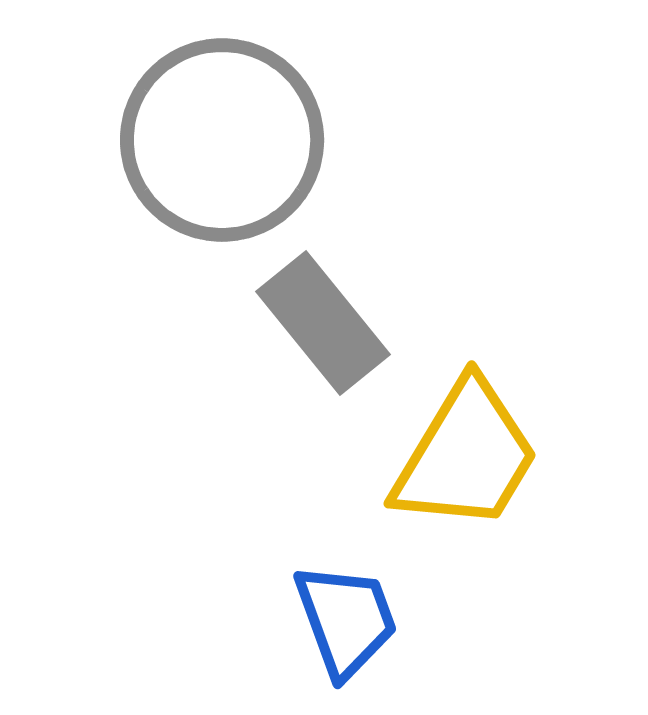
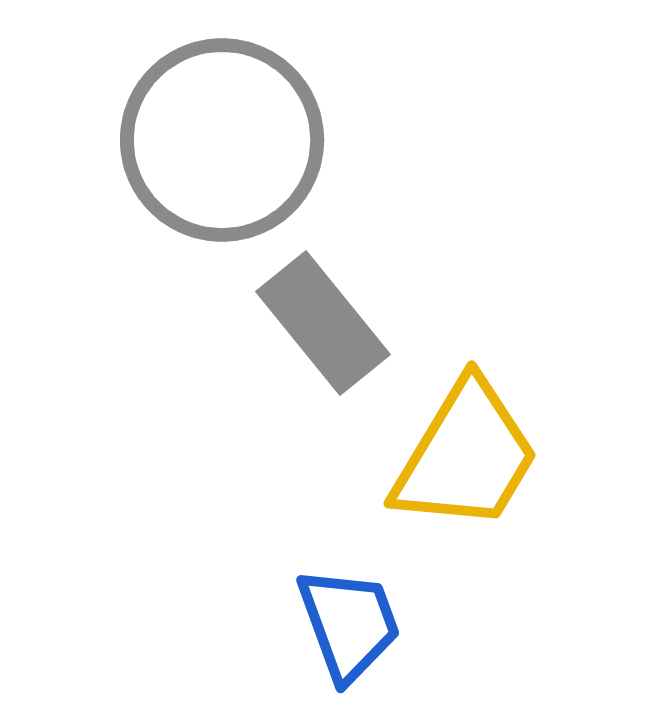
blue trapezoid: moved 3 px right, 4 px down
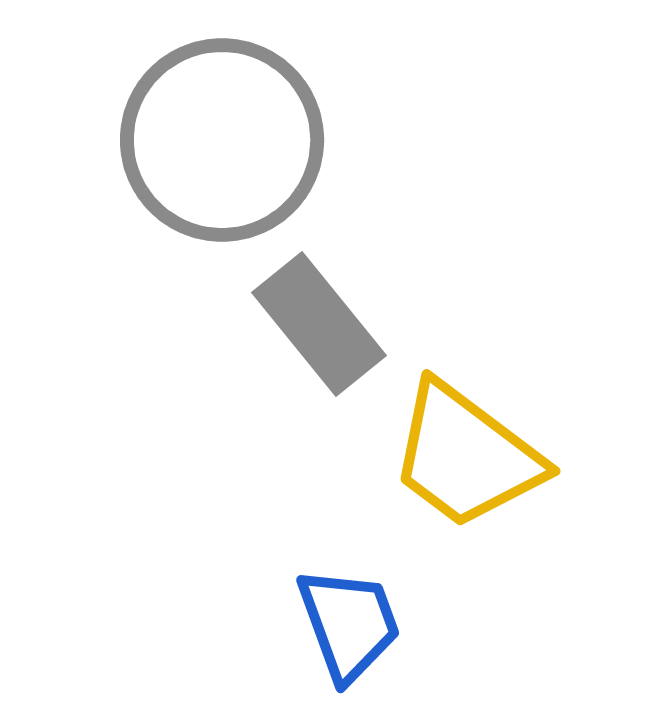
gray rectangle: moved 4 px left, 1 px down
yellow trapezoid: rotated 96 degrees clockwise
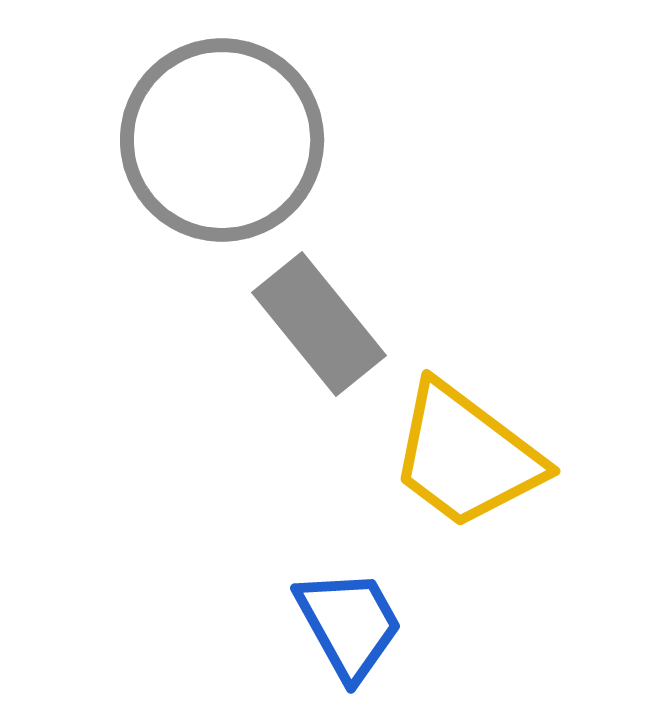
blue trapezoid: rotated 9 degrees counterclockwise
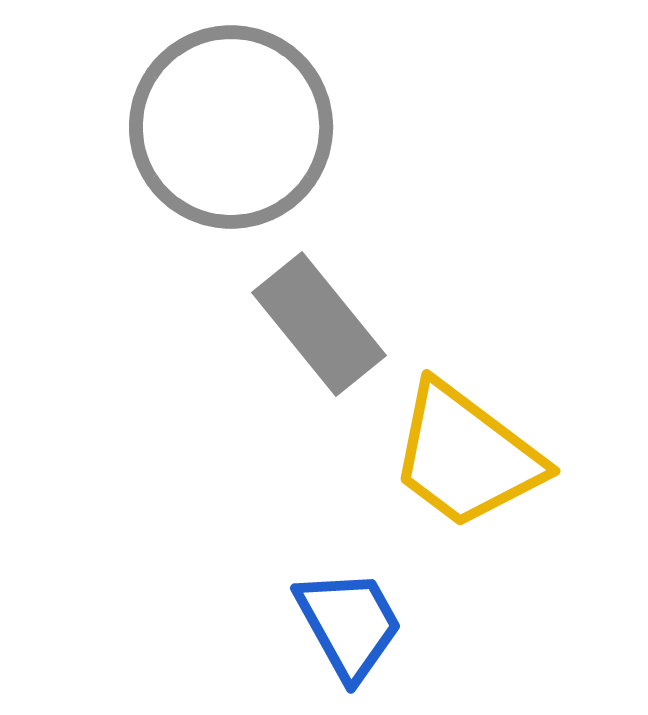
gray circle: moved 9 px right, 13 px up
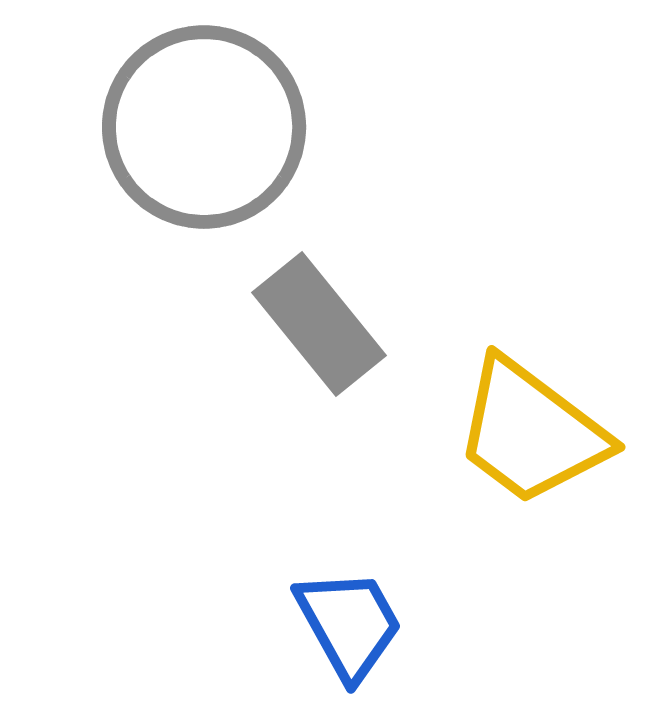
gray circle: moved 27 px left
yellow trapezoid: moved 65 px right, 24 px up
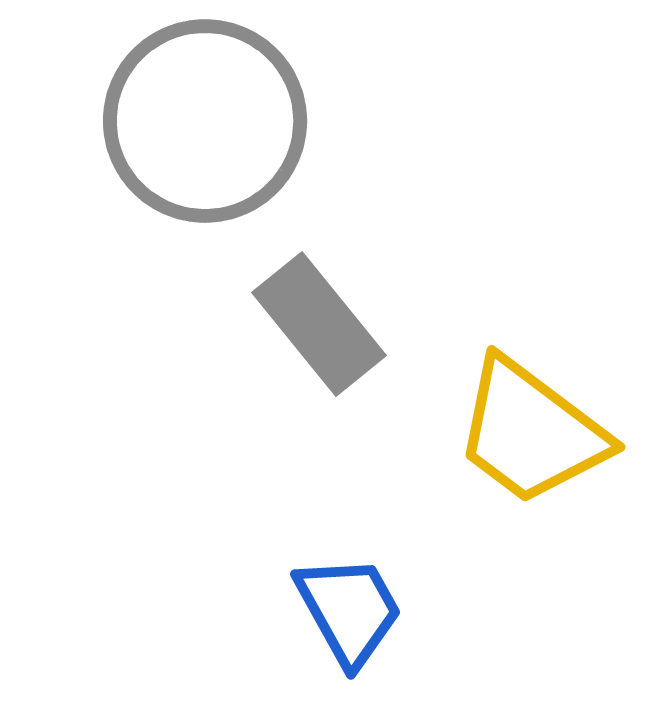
gray circle: moved 1 px right, 6 px up
blue trapezoid: moved 14 px up
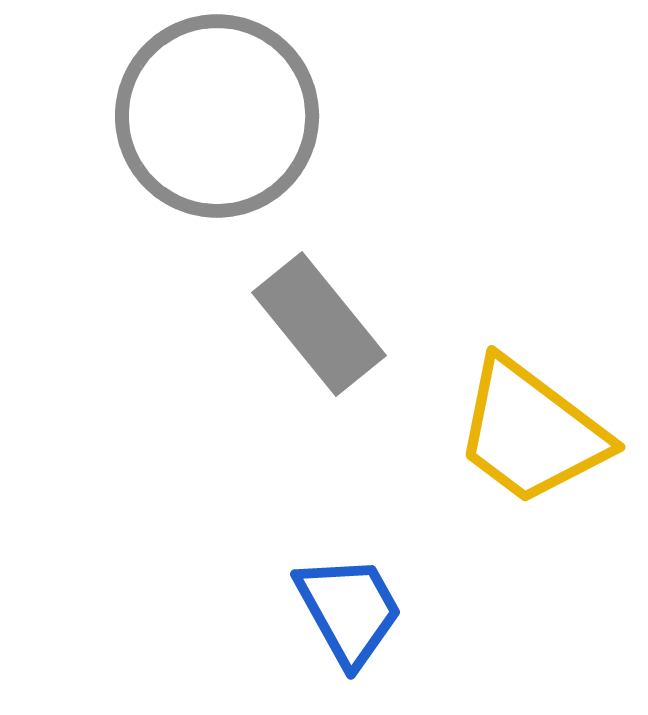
gray circle: moved 12 px right, 5 px up
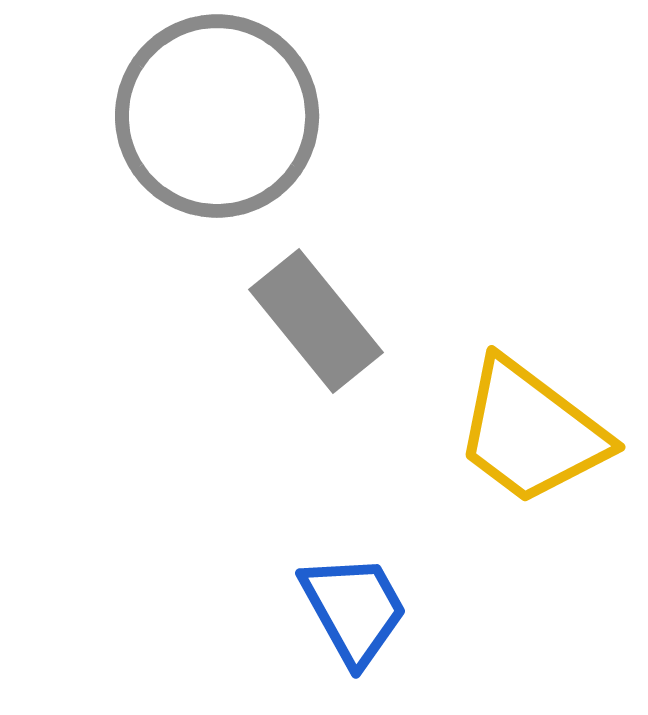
gray rectangle: moved 3 px left, 3 px up
blue trapezoid: moved 5 px right, 1 px up
